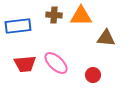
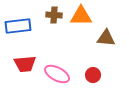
pink ellipse: moved 1 px right, 11 px down; rotated 15 degrees counterclockwise
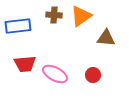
orange triangle: rotated 35 degrees counterclockwise
pink ellipse: moved 2 px left
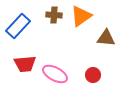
blue rectangle: rotated 40 degrees counterclockwise
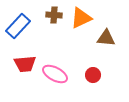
orange triangle: moved 2 px down; rotated 10 degrees clockwise
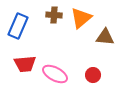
orange triangle: rotated 15 degrees counterclockwise
blue rectangle: rotated 20 degrees counterclockwise
brown triangle: moved 1 px left, 1 px up
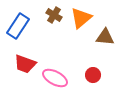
brown cross: rotated 28 degrees clockwise
blue rectangle: rotated 10 degrees clockwise
red trapezoid: rotated 25 degrees clockwise
pink ellipse: moved 4 px down
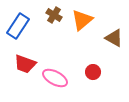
orange triangle: moved 1 px right, 2 px down
brown triangle: moved 9 px right, 1 px down; rotated 24 degrees clockwise
red circle: moved 3 px up
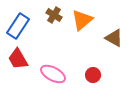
red trapezoid: moved 7 px left, 5 px up; rotated 40 degrees clockwise
red circle: moved 3 px down
pink ellipse: moved 2 px left, 4 px up
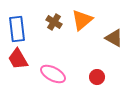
brown cross: moved 7 px down
blue rectangle: moved 1 px left, 3 px down; rotated 40 degrees counterclockwise
red circle: moved 4 px right, 2 px down
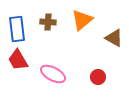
brown cross: moved 6 px left; rotated 28 degrees counterclockwise
red trapezoid: moved 1 px down
red circle: moved 1 px right
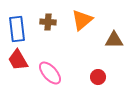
brown triangle: moved 2 px down; rotated 30 degrees counterclockwise
pink ellipse: moved 3 px left, 1 px up; rotated 20 degrees clockwise
